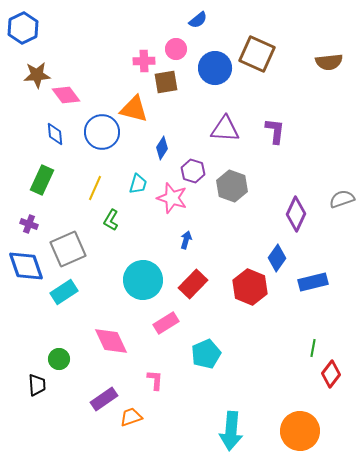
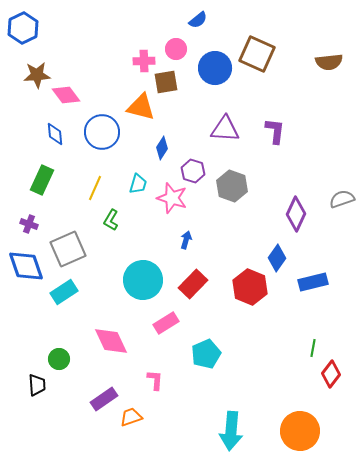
orange triangle at (134, 109): moved 7 px right, 2 px up
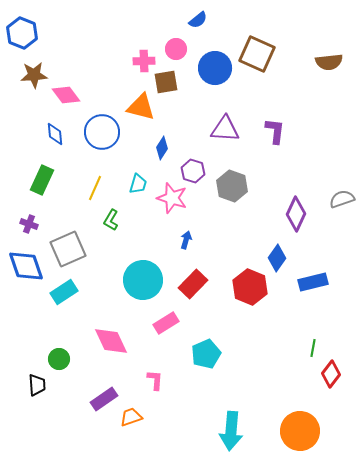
blue hexagon at (23, 28): moved 1 px left, 5 px down; rotated 12 degrees counterclockwise
brown star at (37, 75): moved 3 px left
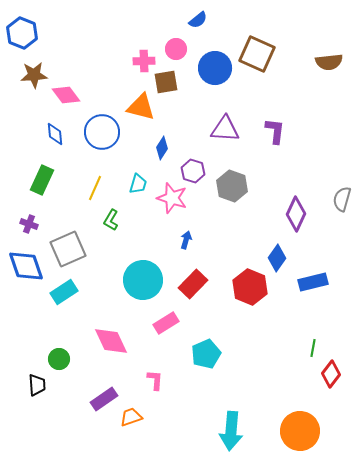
gray semicircle at (342, 199): rotated 55 degrees counterclockwise
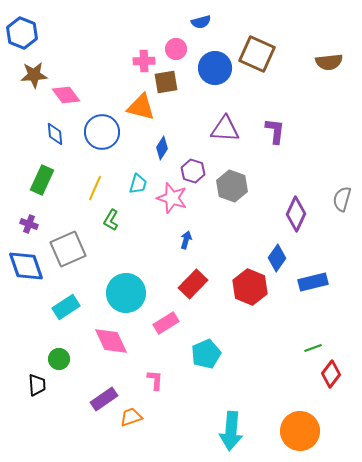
blue semicircle at (198, 20): moved 3 px right, 2 px down; rotated 24 degrees clockwise
cyan circle at (143, 280): moved 17 px left, 13 px down
cyan rectangle at (64, 292): moved 2 px right, 15 px down
green line at (313, 348): rotated 60 degrees clockwise
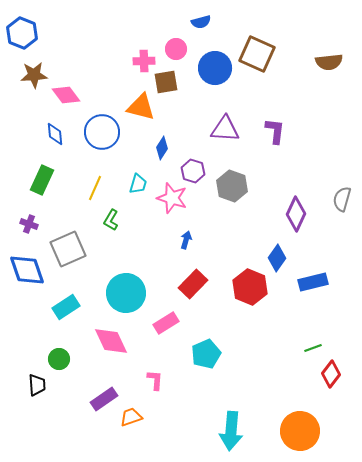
blue diamond at (26, 266): moved 1 px right, 4 px down
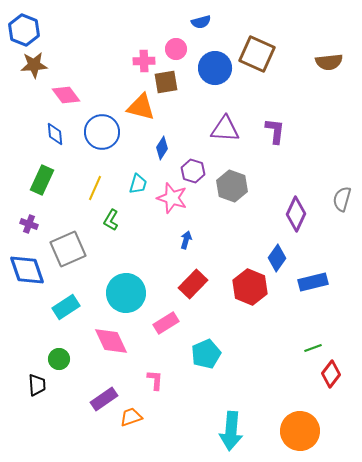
blue hexagon at (22, 33): moved 2 px right, 3 px up
brown star at (34, 75): moved 10 px up
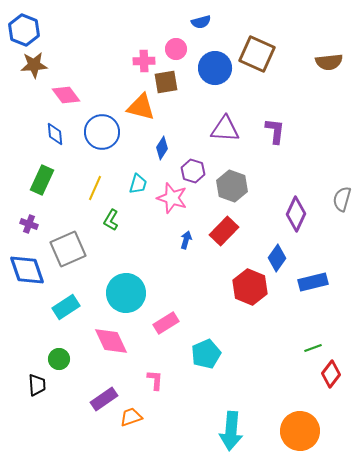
red rectangle at (193, 284): moved 31 px right, 53 px up
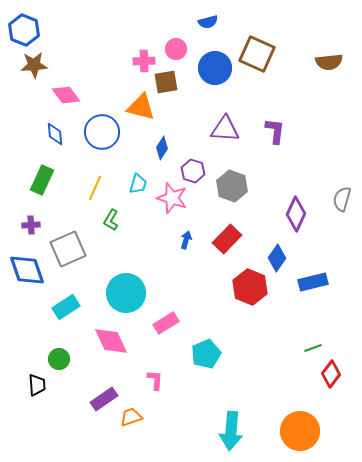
blue semicircle at (201, 22): moved 7 px right
purple cross at (29, 224): moved 2 px right, 1 px down; rotated 24 degrees counterclockwise
red rectangle at (224, 231): moved 3 px right, 8 px down
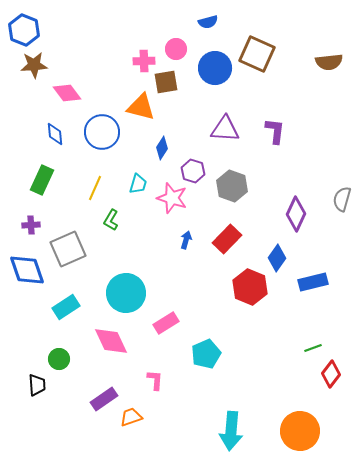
pink diamond at (66, 95): moved 1 px right, 2 px up
